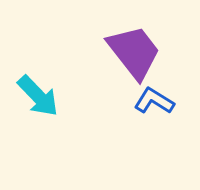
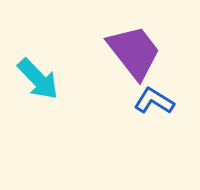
cyan arrow: moved 17 px up
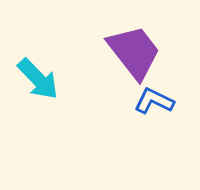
blue L-shape: rotated 6 degrees counterclockwise
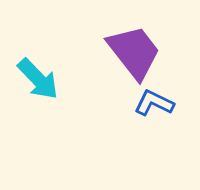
blue L-shape: moved 2 px down
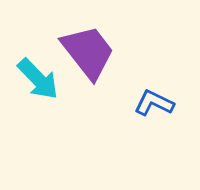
purple trapezoid: moved 46 px left
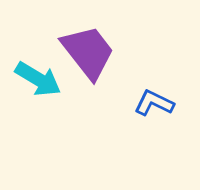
cyan arrow: rotated 15 degrees counterclockwise
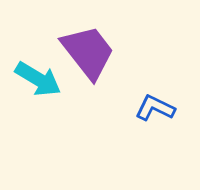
blue L-shape: moved 1 px right, 5 px down
